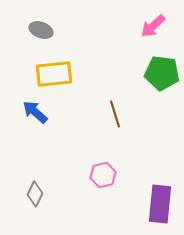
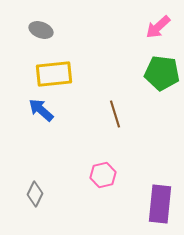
pink arrow: moved 5 px right, 1 px down
blue arrow: moved 6 px right, 2 px up
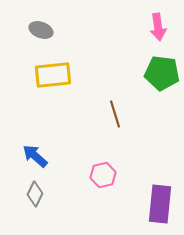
pink arrow: rotated 56 degrees counterclockwise
yellow rectangle: moved 1 px left, 1 px down
blue arrow: moved 6 px left, 46 px down
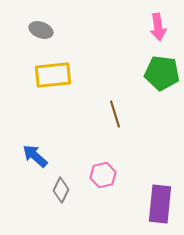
gray diamond: moved 26 px right, 4 px up
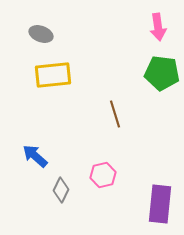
gray ellipse: moved 4 px down
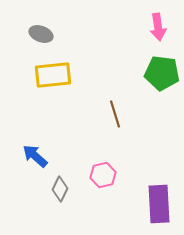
gray diamond: moved 1 px left, 1 px up
purple rectangle: moved 1 px left; rotated 9 degrees counterclockwise
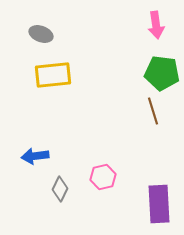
pink arrow: moved 2 px left, 2 px up
brown line: moved 38 px right, 3 px up
blue arrow: rotated 48 degrees counterclockwise
pink hexagon: moved 2 px down
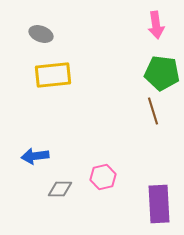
gray diamond: rotated 65 degrees clockwise
